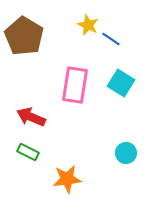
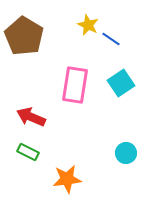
cyan square: rotated 24 degrees clockwise
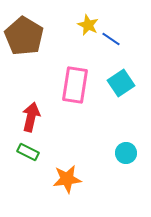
red arrow: rotated 80 degrees clockwise
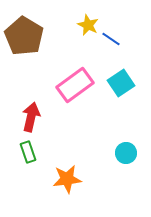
pink rectangle: rotated 45 degrees clockwise
green rectangle: rotated 45 degrees clockwise
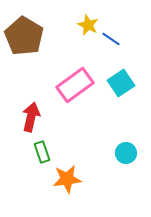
green rectangle: moved 14 px right
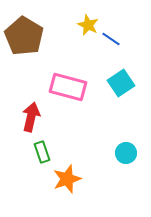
pink rectangle: moved 7 px left, 2 px down; rotated 51 degrees clockwise
orange star: rotated 12 degrees counterclockwise
